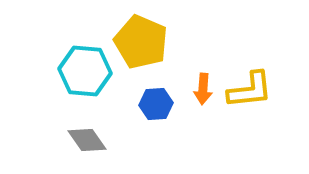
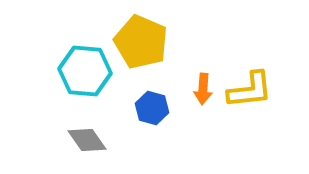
blue hexagon: moved 4 px left, 4 px down; rotated 20 degrees clockwise
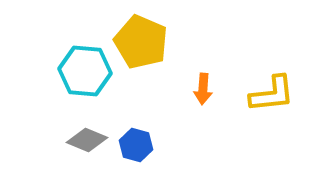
yellow L-shape: moved 22 px right, 4 px down
blue hexagon: moved 16 px left, 37 px down
gray diamond: rotated 33 degrees counterclockwise
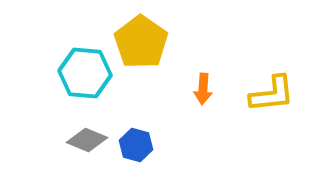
yellow pentagon: rotated 12 degrees clockwise
cyan hexagon: moved 2 px down
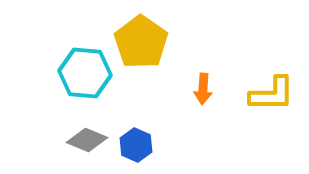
yellow L-shape: rotated 6 degrees clockwise
blue hexagon: rotated 8 degrees clockwise
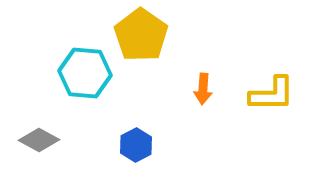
yellow pentagon: moved 7 px up
gray diamond: moved 48 px left; rotated 6 degrees clockwise
blue hexagon: rotated 8 degrees clockwise
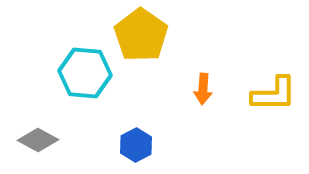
yellow L-shape: moved 2 px right
gray diamond: moved 1 px left
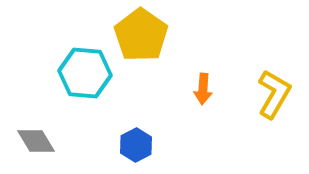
yellow L-shape: rotated 60 degrees counterclockwise
gray diamond: moved 2 px left, 1 px down; rotated 30 degrees clockwise
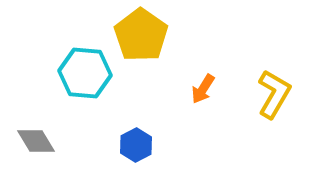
orange arrow: rotated 28 degrees clockwise
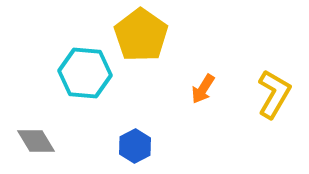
blue hexagon: moved 1 px left, 1 px down
